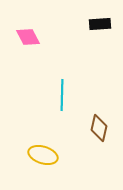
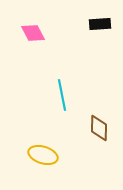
pink diamond: moved 5 px right, 4 px up
cyan line: rotated 12 degrees counterclockwise
brown diamond: rotated 12 degrees counterclockwise
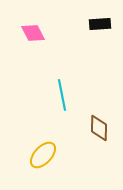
yellow ellipse: rotated 64 degrees counterclockwise
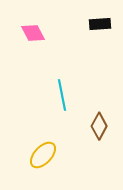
brown diamond: moved 2 px up; rotated 28 degrees clockwise
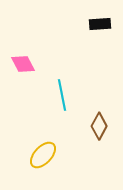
pink diamond: moved 10 px left, 31 px down
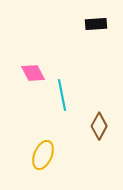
black rectangle: moved 4 px left
pink diamond: moved 10 px right, 9 px down
yellow ellipse: rotated 20 degrees counterclockwise
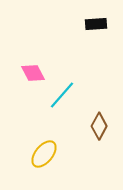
cyan line: rotated 52 degrees clockwise
yellow ellipse: moved 1 px right, 1 px up; rotated 16 degrees clockwise
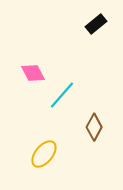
black rectangle: rotated 35 degrees counterclockwise
brown diamond: moved 5 px left, 1 px down
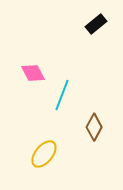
cyan line: rotated 20 degrees counterclockwise
